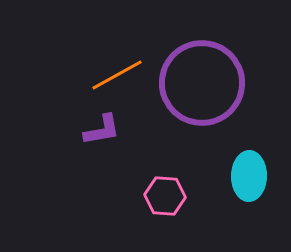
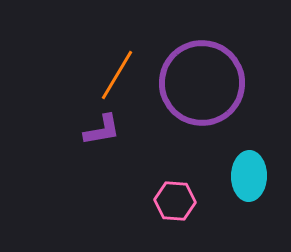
orange line: rotated 30 degrees counterclockwise
pink hexagon: moved 10 px right, 5 px down
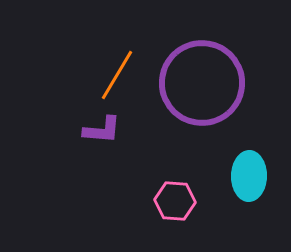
purple L-shape: rotated 15 degrees clockwise
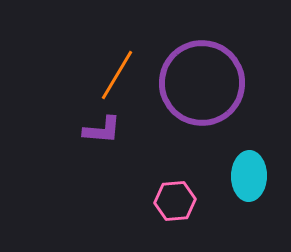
pink hexagon: rotated 9 degrees counterclockwise
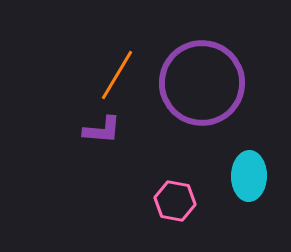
pink hexagon: rotated 15 degrees clockwise
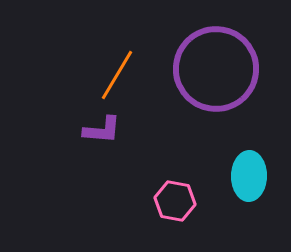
purple circle: moved 14 px right, 14 px up
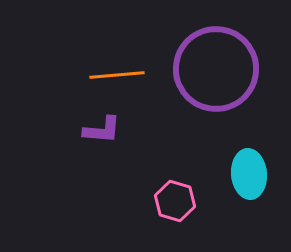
orange line: rotated 54 degrees clockwise
cyan ellipse: moved 2 px up; rotated 6 degrees counterclockwise
pink hexagon: rotated 6 degrees clockwise
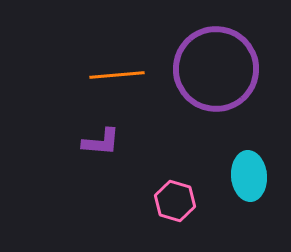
purple L-shape: moved 1 px left, 12 px down
cyan ellipse: moved 2 px down
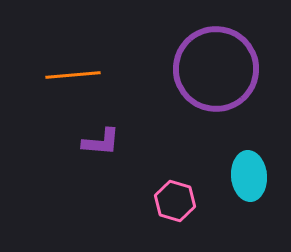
orange line: moved 44 px left
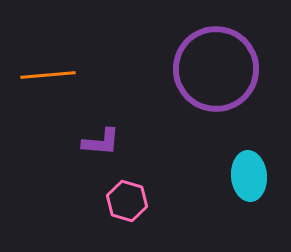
orange line: moved 25 px left
pink hexagon: moved 48 px left
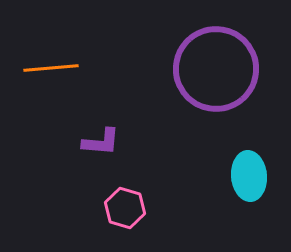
orange line: moved 3 px right, 7 px up
pink hexagon: moved 2 px left, 7 px down
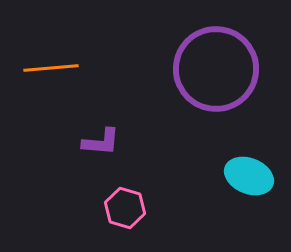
cyan ellipse: rotated 63 degrees counterclockwise
